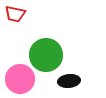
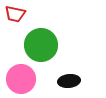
green circle: moved 5 px left, 10 px up
pink circle: moved 1 px right
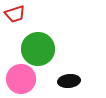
red trapezoid: rotated 30 degrees counterclockwise
green circle: moved 3 px left, 4 px down
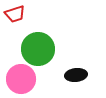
black ellipse: moved 7 px right, 6 px up
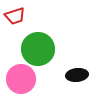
red trapezoid: moved 2 px down
black ellipse: moved 1 px right
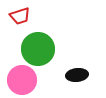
red trapezoid: moved 5 px right
pink circle: moved 1 px right, 1 px down
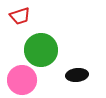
green circle: moved 3 px right, 1 px down
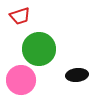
green circle: moved 2 px left, 1 px up
pink circle: moved 1 px left
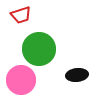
red trapezoid: moved 1 px right, 1 px up
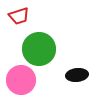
red trapezoid: moved 2 px left, 1 px down
